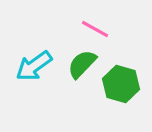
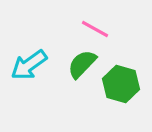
cyan arrow: moved 5 px left, 1 px up
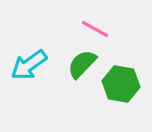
green hexagon: rotated 6 degrees counterclockwise
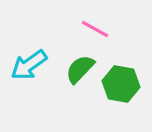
green semicircle: moved 2 px left, 5 px down
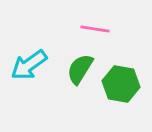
pink line: rotated 20 degrees counterclockwise
green semicircle: rotated 12 degrees counterclockwise
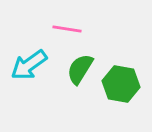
pink line: moved 28 px left
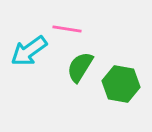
cyan arrow: moved 14 px up
green semicircle: moved 2 px up
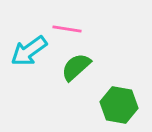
green semicircle: moved 4 px left; rotated 16 degrees clockwise
green hexagon: moved 2 px left, 21 px down
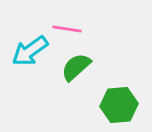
cyan arrow: moved 1 px right
green hexagon: rotated 15 degrees counterclockwise
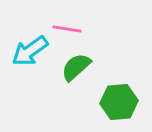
green hexagon: moved 3 px up
